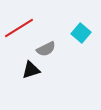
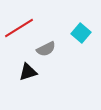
black triangle: moved 3 px left, 2 px down
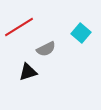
red line: moved 1 px up
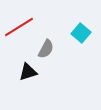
gray semicircle: rotated 36 degrees counterclockwise
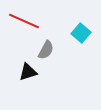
red line: moved 5 px right, 6 px up; rotated 56 degrees clockwise
gray semicircle: moved 1 px down
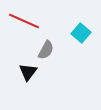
black triangle: rotated 36 degrees counterclockwise
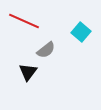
cyan square: moved 1 px up
gray semicircle: rotated 24 degrees clockwise
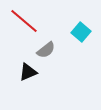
red line: rotated 16 degrees clockwise
black triangle: rotated 30 degrees clockwise
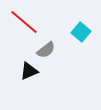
red line: moved 1 px down
black triangle: moved 1 px right, 1 px up
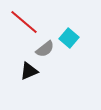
cyan square: moved 12 px left, 6 px down
gray semicircle: moved 1 px left, 1 px up
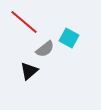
cyan square: rotated 12 degrees counterclockwise
black triangle: rotated 18 degrees counterclockwise
